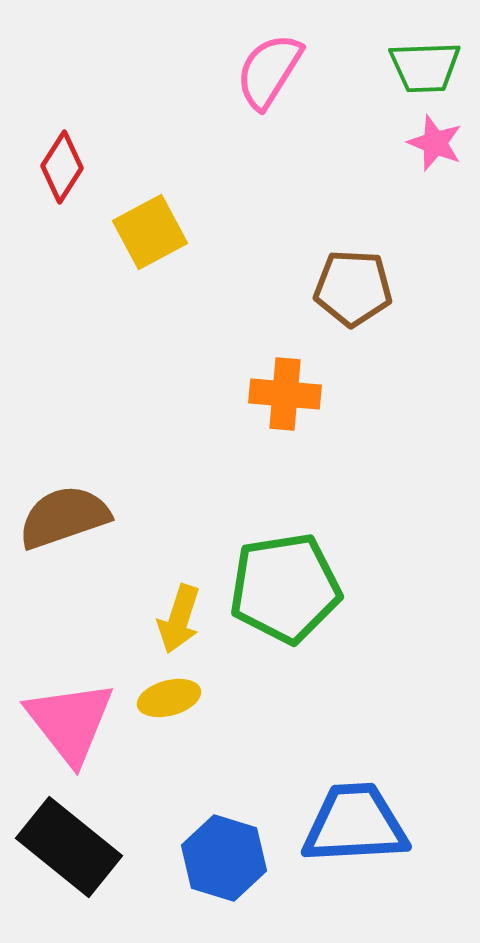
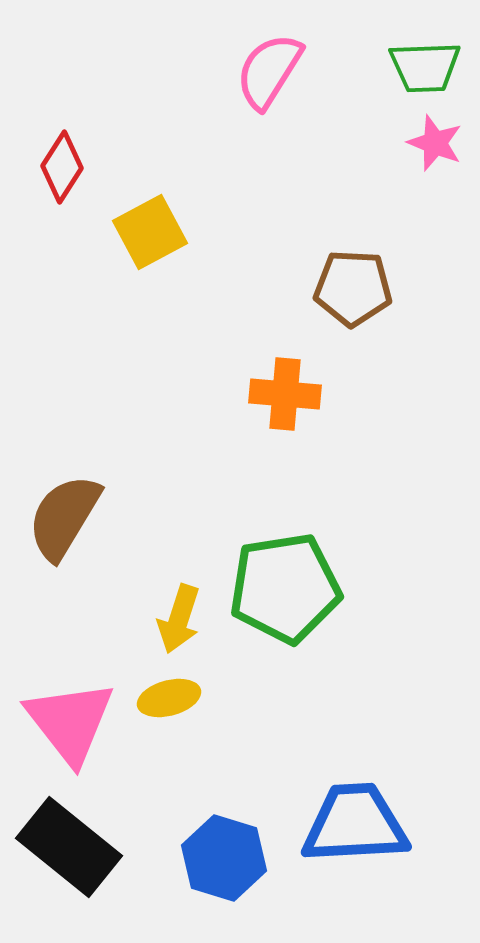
brown semicircle: rotated 40 degrees counterclockwise
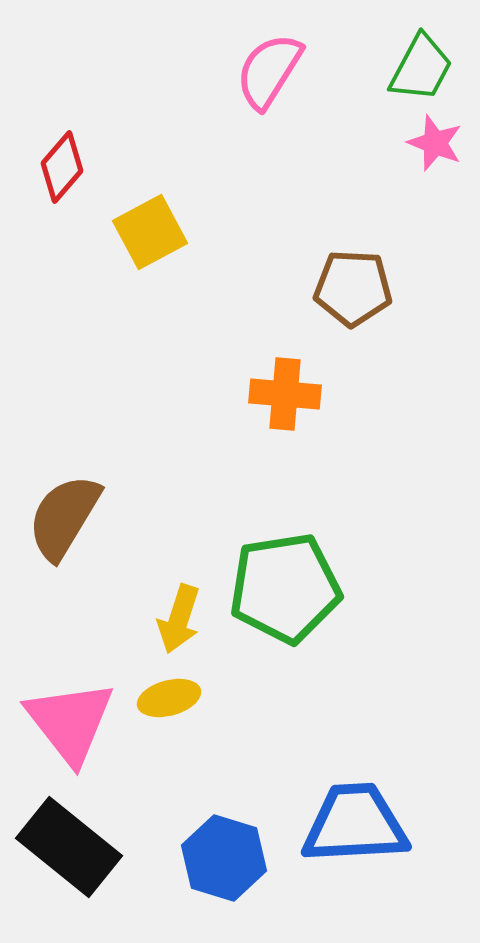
green trapezoid: moved 4 px left, 1 px down; rotated 60 degrees counterclockwise
red diamond: rotated 8 degrees clockwise
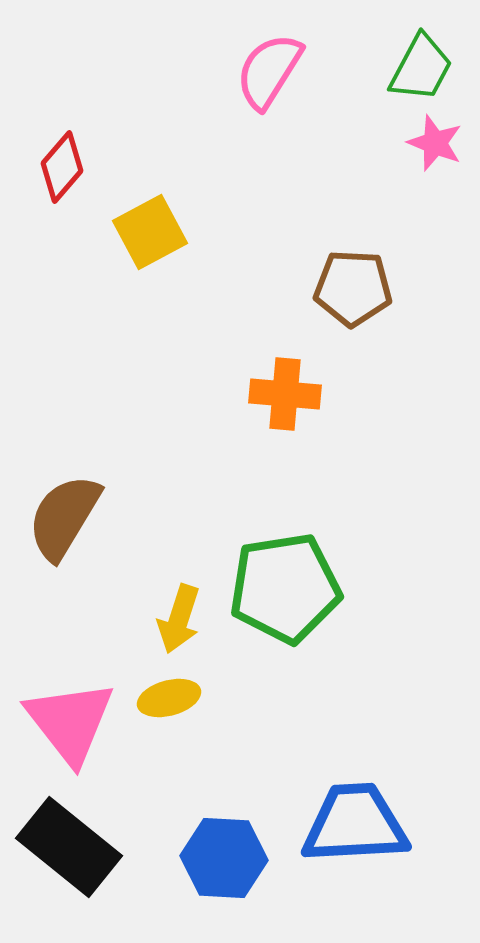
blue hexagon: rotated 14 degrees counterclockwise
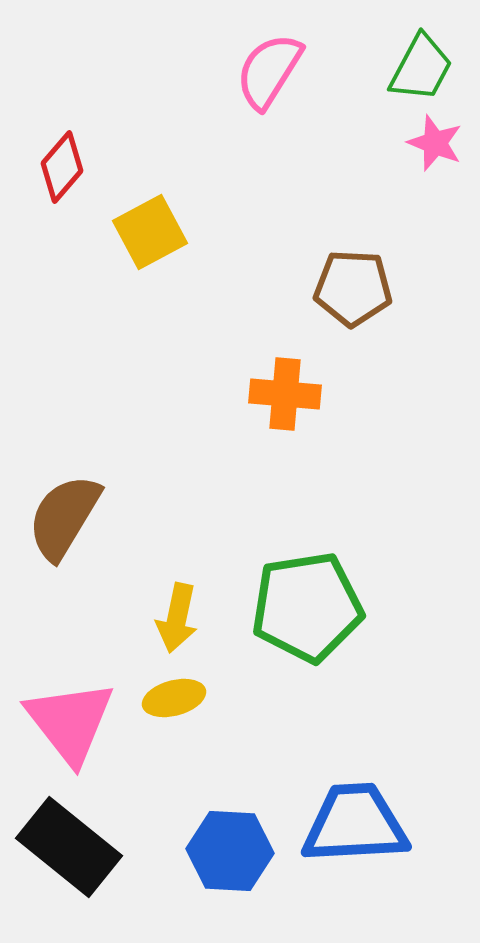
green pentagon: moved 22 px right, 19 px down
yellow arrow: moved 2 px left, 1 px up; rotated 6 degrees counterclockwise
yellow ellipse: moved 5 px right
blue hexagon: moved 6 px right, 7 px up
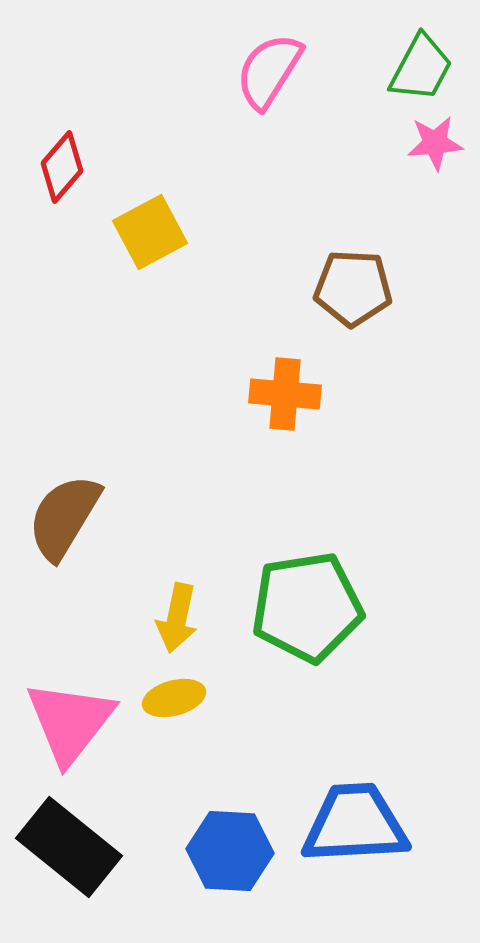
pink star: rotated 26 degrees counterclockwise
pink triangle: rotated 16 degrees clockwise
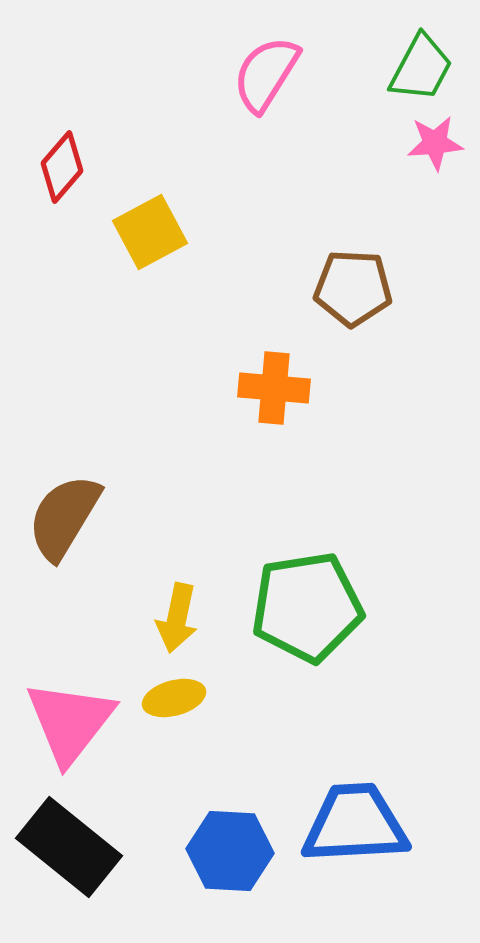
pink semicircle: moved 3 px left, 3 px down
orange cross: moved 11 px left, 6 px up
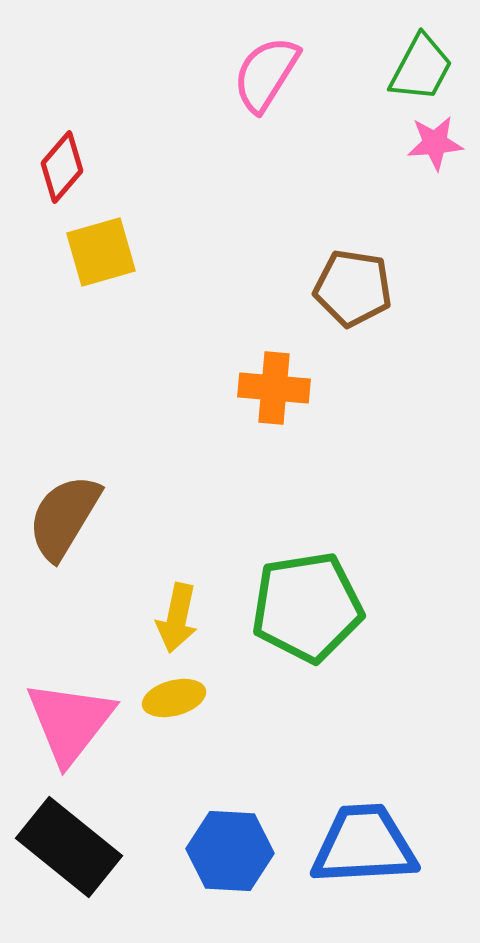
yellow square: moved 49 px left, 20 px down; rotated 12 degrees clockwise
brown pentagon: rotated 6 degrees clockwise
blue trapezoid: moved 9 px right, 21 px down
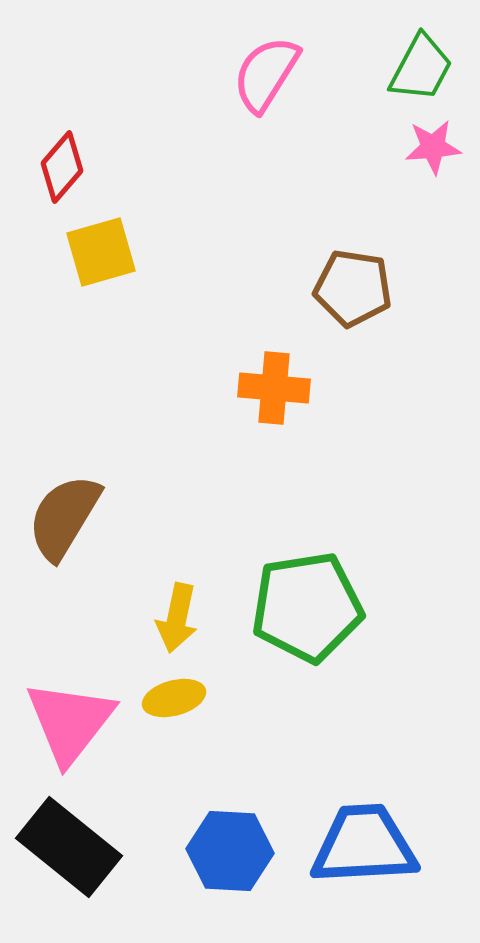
pink star: moved 2 px left, 4 px down
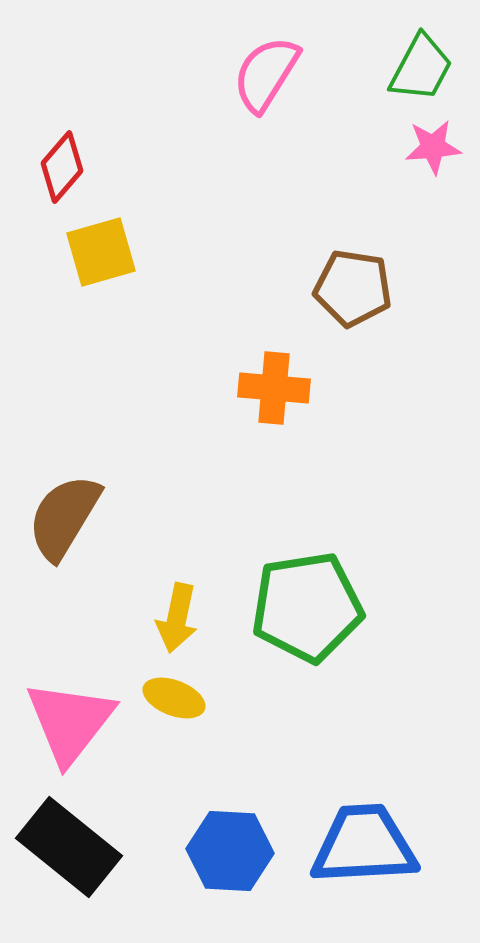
yellow ellipse: rotated 36 degrees clockwise
